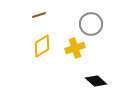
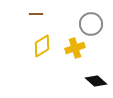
brown line: moved 3 px left, 1 px up; rotated 16 degrees clockwise
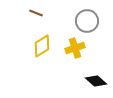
brown line: moved 1 px up; rotated 24 degrees clockwise
gray circle: moved 4 px left, 3 px up
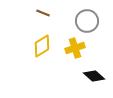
brown line: moved 7 px right
black diamond: moved 2 px left, 5 px up
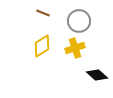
gray circle: moved 8 px left
black diamond: moved 3 px right, 1 px up
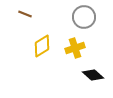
brown line: moved 18 px left, 1 px down
gray circle: moved 5 px right, 4 px up
black diamond: moved 4 px left
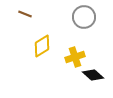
yellow cross: moved 9 px down
